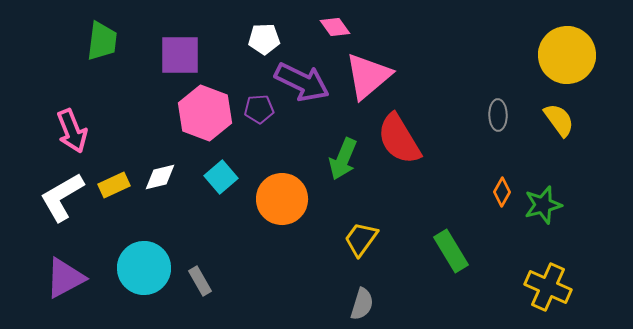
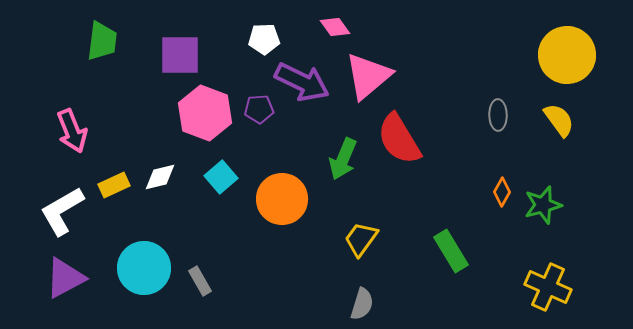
white L-shape: moved 14 px down
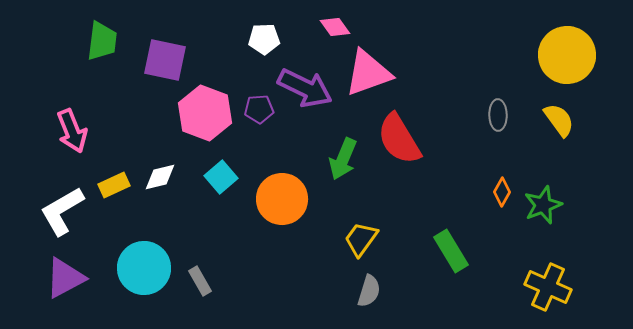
purple square: moved 15 px left, 5 px down; rotated 12 degrees clockwise
pink triangle: moved 3 px up; rotated 20 degrees clockwise
purple arrow: moved 3 px right, 6 px down
green star: rotated 6 degrees counterclockwise
gray semicircle: moved 7 px right, 13 px up
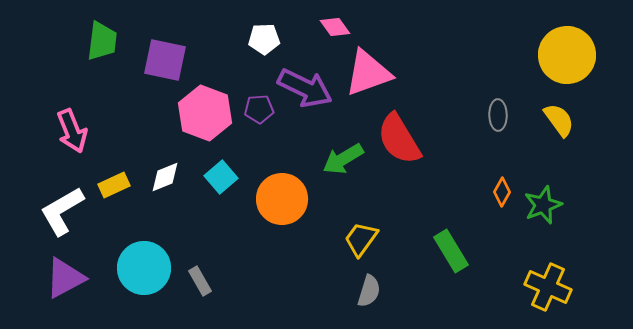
green arrow: rotated 36 degrees clockwise
white diamond: moved 5 px right; rotated 8 degrees counterclockwise
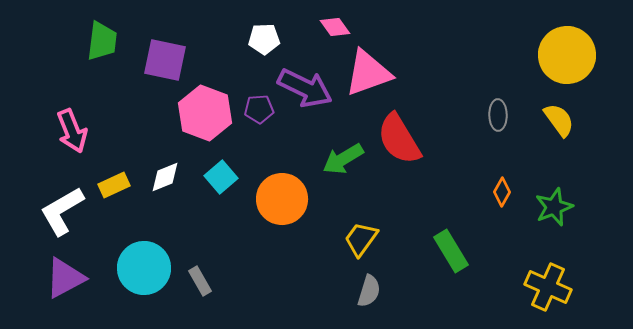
green star: moved 11 px right, 2 px down
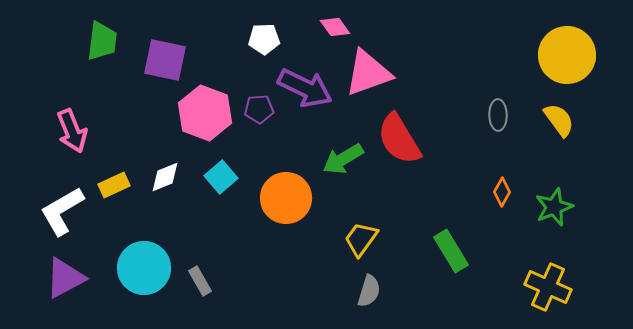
orange circle: moved 4 px right, 1 px up
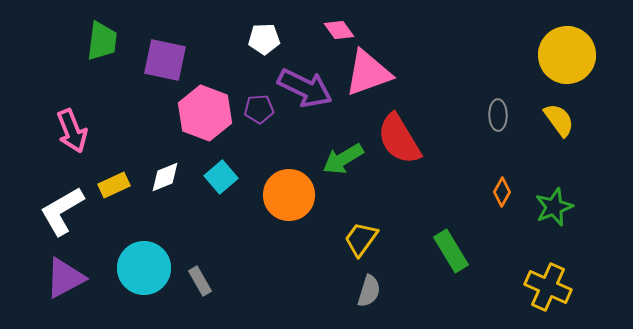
pink diamond: moved 4 px right, 3 px down
orange circle: moved 3 px right, 3 px up
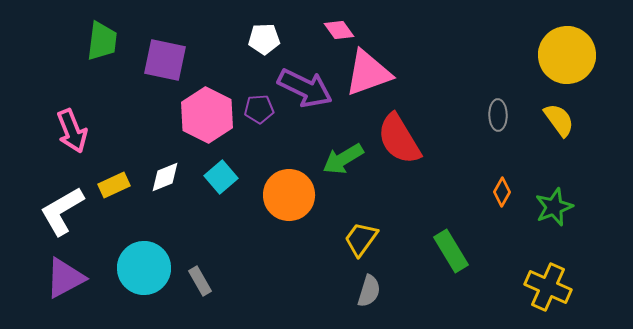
pink hexagon: moved 2 px right, 2 px down; rotated 6 degrees clockwise
